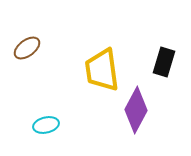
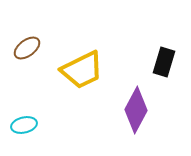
yellow trapezoid: moved 20 px left; rotated 108 degrees counterclockwise
cyan ellipse: moved 22 px left
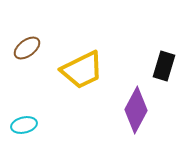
black rectangle: moved 4 px down
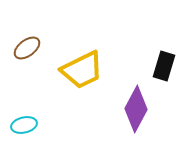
purple diamond: moved 1 px up
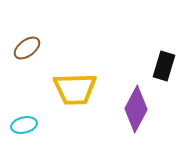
yellow trapezoid: moved 7 px left, 19 px down; rotated 24 degrees clockwise
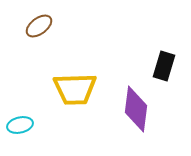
brown ellipse: moved 12 px right, 22 px up
purple diamond: rotated 21 degrees counterclockwise
cyan ellipse: moved 4 px left
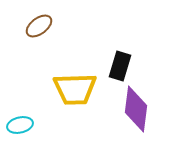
black rectangle: moved 44 px left
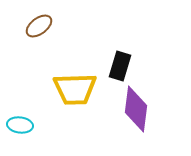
cyan ellipse: rotated 20 degrees clockwise
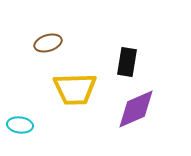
brown ellipse: moved 9 px right, 17 px down; rotated 20 degrees clockwise
black rectangle: moved 7 px right, 4 px up; rotated 8 degrees counterclockwise
purple diamond: rotated 60 degrees clockwise
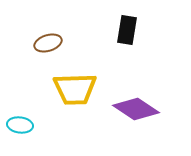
black rectangle: moved 32 px up
purple diamond: rotated 57 degrees clockwise
